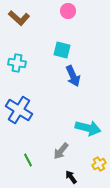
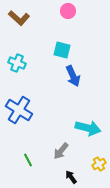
cyan cross: rotated 12 degrees clockwise
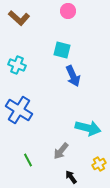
cyan cross: moved 2 px down
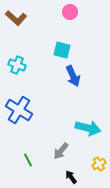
pink circle: moved 2 px right, 1 px down
brown L-shape: moved 3 px left
